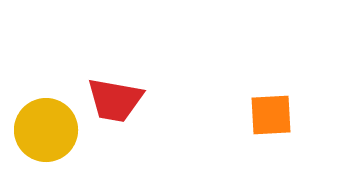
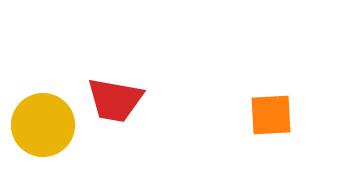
yellow circle: moved 3 px left, 5 px up
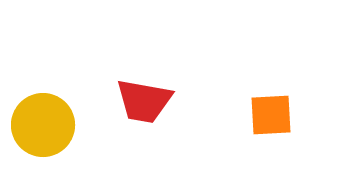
red trapezoid: moved 29 px right, 1 px down
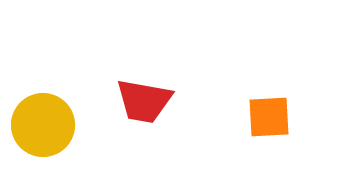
orange square: moved 2 px left, 2 px down
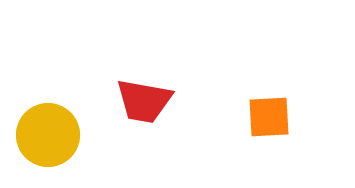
yellow circle: moved 5 px right, 10 px down
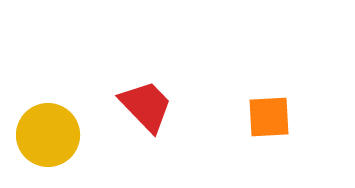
red trapezoid: moved 2 px right, 5 px down; rotated 144 degrees counterclockwise
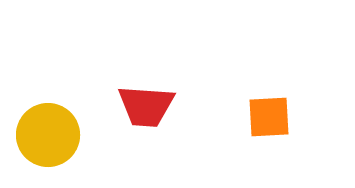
red trapezoid: rotated 138 degrees clockwise
